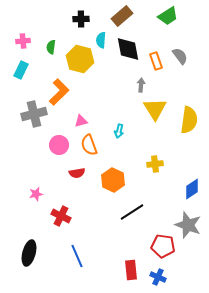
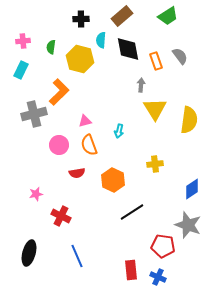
pink triangle: moved 4 px right
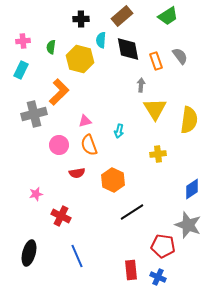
yellow cross: moved 3 px right, 10 px up
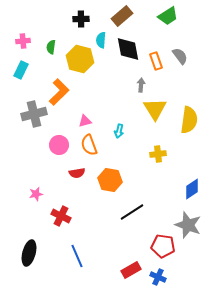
orange hexagon: moved 3 px left; rotated 15 degrees counterclockwise
red rectangle: rotated 66 degrees clockwise
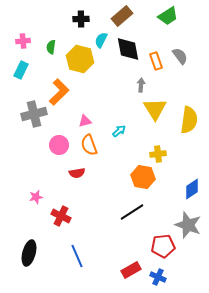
cyan semicircle: rotated 21 degrees clockwise
cyan arrow: rotated 144 degrees counterclockwise
orange hexagon: moved 33 px right, 3 px up
pink star: moved 3 px down
red pentagon: rotated 15 degrees counterclockwise
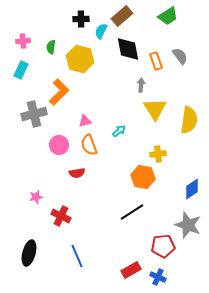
cyan semicircle: moved 9 px up
